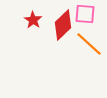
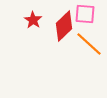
red diamond: moved 1 px right, 1 px down
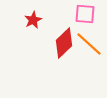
red star: rotated 12 degrees clockwise
red diamond: moved 17 px down
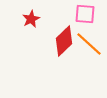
red star: moved 2 px left, 1 px up
red diamond: moved 2 px up
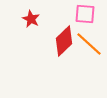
red star: rotated 18 degrees counterclockwise
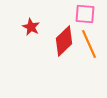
red star: moved 8 px down
orange line: rotated 24 degrees clockwise
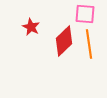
orange line: rotated 16 degrees clockwise
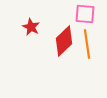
orange line: moved 2 px left
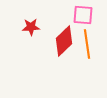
pink square: moved 2 px left, 1 px down
red star: rotated 30 degrees counterclockwise
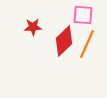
red star: moved 2 px right
orange line: rotated 32 degrees clockwise
